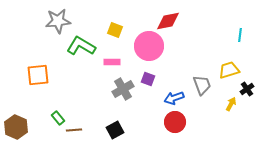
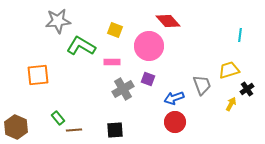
red diamond: rotated 60 degrees clockwise
black square: rotated 24 degrees clockwise
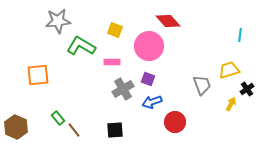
blue arrow: moved 22 px left, 4 px down
brown line: rotated 56 degrees clockwise
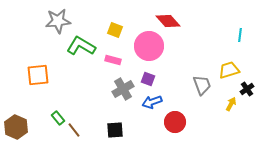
pink rectangle: moved 1 px right, 2 px up; rotated 14 degrees clockwise
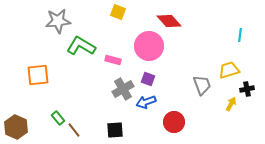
red diamond: moved 1 px right
yellow square: moved 3 px right, 18 px up
black cross: rotated 24 degrees clockwise
blue arrow: moved 6 px left
red circle: moved 1 px left
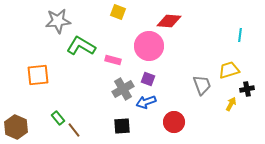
red diamond: rotated 45 degrees counterclockwise
black square: moved 7 px right, 4 px up
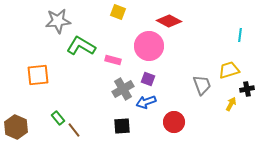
red diamond: rotated 25 degrees clockwise
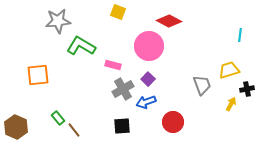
pink rectangle: moved 5 px down
purple square: rotated 24 degrees clockwise
red circle: moved 1 px left
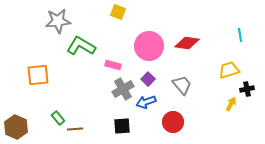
red diamond: moved 18 px right, 22 px down; rotated 20 degrees counterclockwise
cyan line: rotated 16 degrees counterclockwise
gray trapezoid: moved 20 px left; rotated 20 degrees counterclockwise
brown line: moved 1 px right, 1 px up; rotated 56 degrees counterclockwise
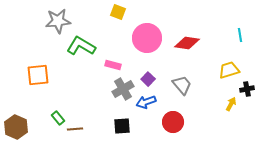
pink circle: moved 2 px left, 8 px up
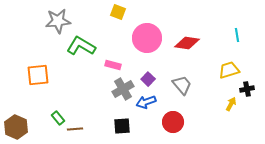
cyan line: moved 3 px left
